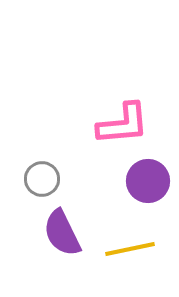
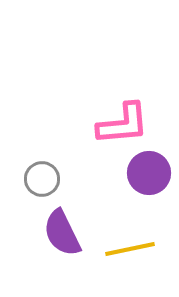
purple circle: moved 1 px right, 8 px up
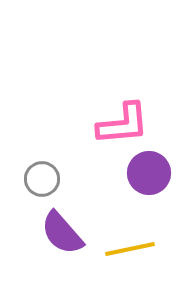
purple semicircle: rotated 15 degrees counterclockwise
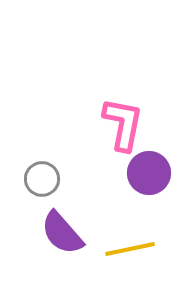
pink L-shape: rotated 74 degrees counterclockwise
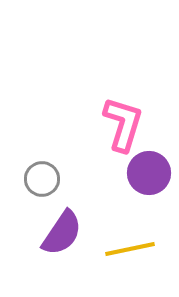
pink L-shape: rotated 6 degrees clockwise
purple semicircle: rotated 105 degrees counterclockwise
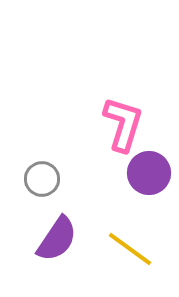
purple semicircle: moved 5 px left, 6 px down
yellow line: rotated 48 degrees clockwise
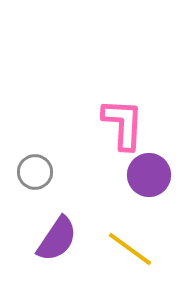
pink L-shape: rotated 14 degrees counterclockwise
purple circle: moved 2 px down
gray circle: moved 7 px left, 7 px up
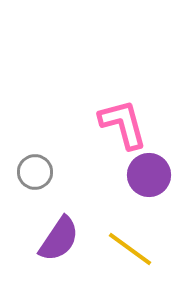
pink L-shape: rotated 18 degrees counterclockwise
purple semicircle: moved 2 px right
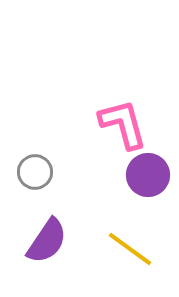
purple circle: moved 1 px left
purple semicircle: moved 12 px left, 2 px down
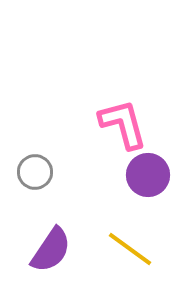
purple semicircle: moved 4 px right, 9 px down
